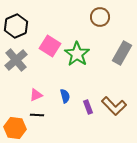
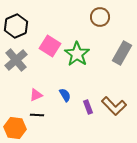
blue semicircle: moved 1 px up; rotated 16 degrees counterclockwise
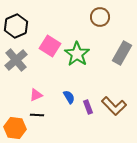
blue semicircle: moved 4 px right, 2 px down
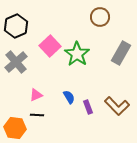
pink square: rotated 15 degrees clockwise
gray rectangle: moved 1 px left
gray cross: moved 2 px down
brown L-shape: moved 3 px right
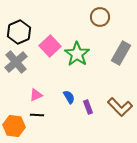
black hexagon: moved 3 px right, 6 px down
brown L-shape: moved 3 px right, 1 px down
orange hexagon: moved 1 px left, 2 px up
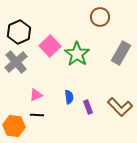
blue semicircle: rotated 24 degrees clockwise
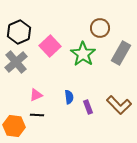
brown circle: moved 11 px down
green star: moved 6 px right
brown L-shape: moved 1 px left, 2 px up
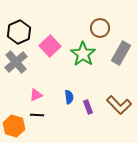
orange hexagon: rotated 10 degrees clockwise
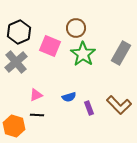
brown circle: moved 24 px left
pink square: rotated 25 degrees counterclockwise
blue semicircle: rotated 80 degrees clockwise
purple rectangle: moved 1 px right, 1 px down
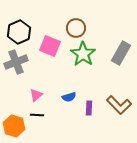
gray cross: rotated 20 degrees clockwise
pink triangle: rotated 16 degrees counterclockwise
purple rectangle: rotated 24 degrees clockwise
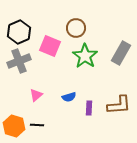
green star: moved 2 px right, 2 px down
gray cross: moved 3 px right, 1 px up
brown L-shape: rotated 50 degrees counterclockwise
black line: moved 10 px down
